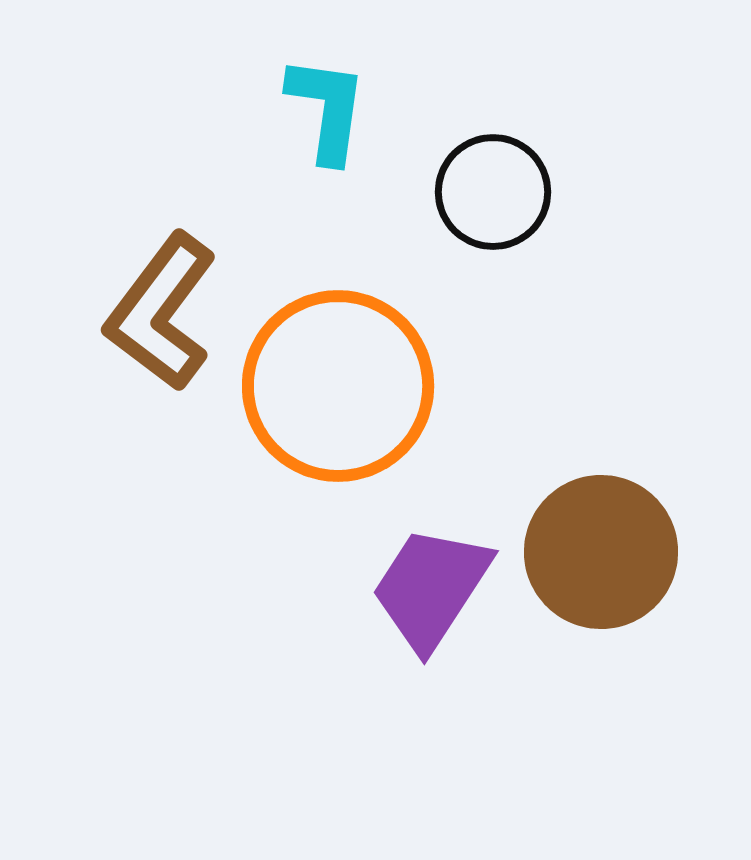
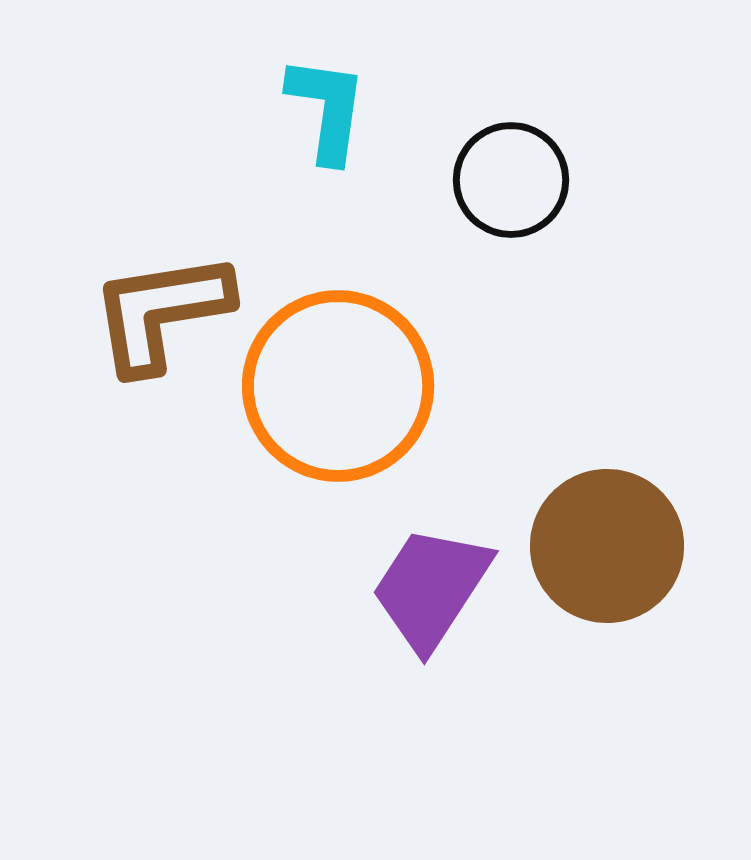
black circle: moved 18 px right, 12 px up
brown L-shape: rotated 44 degrees clockwise
brown circle: moved 6 px right, 6 px up
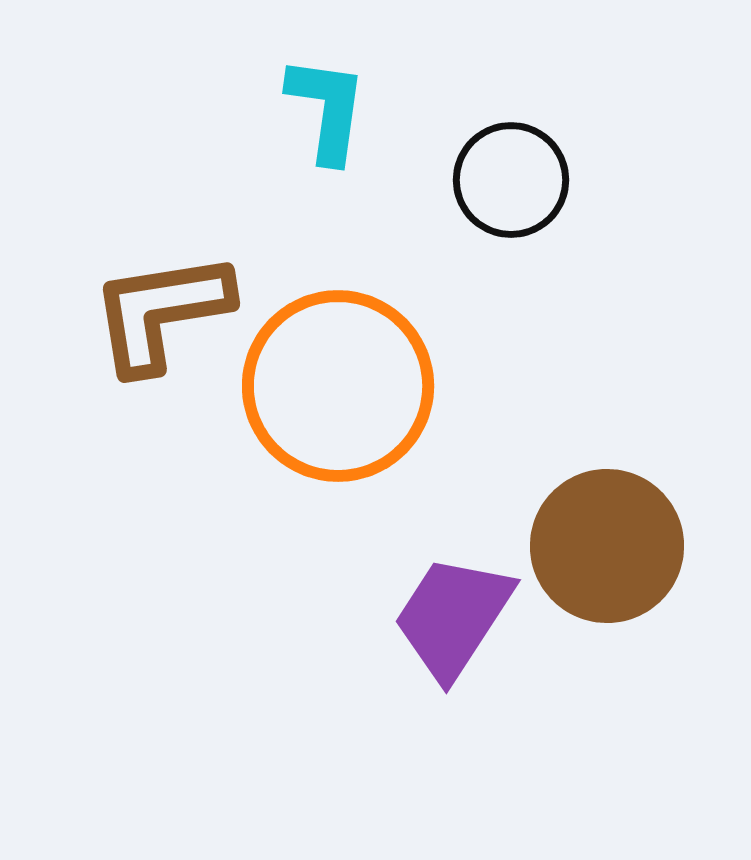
purple trapezoid: moved 22 px right, 29 px down
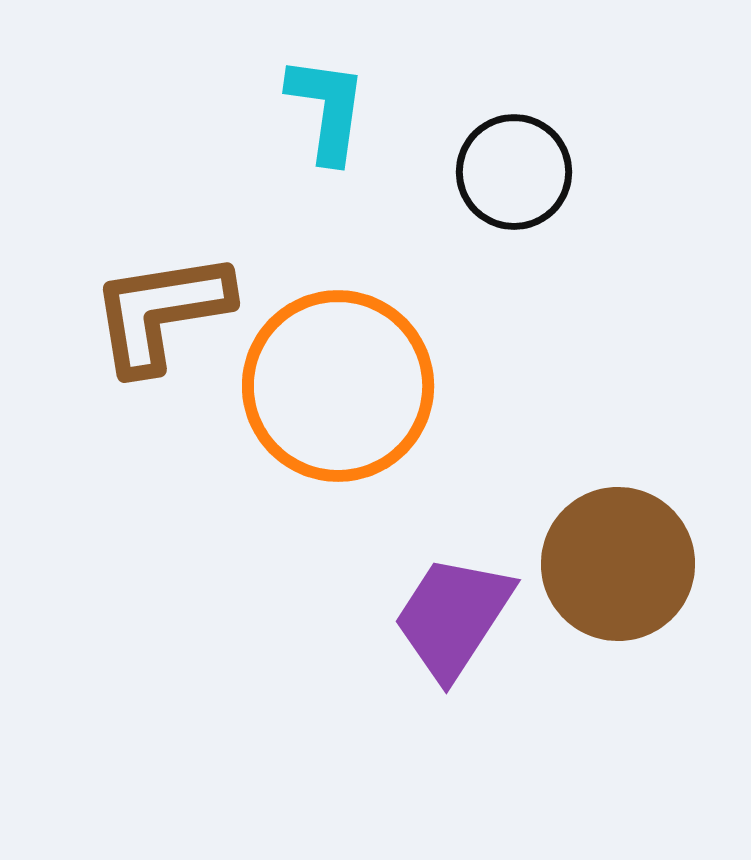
black circle: moved 3 px right, 8 px up
brown circle: moved 11 px right, 18 px down
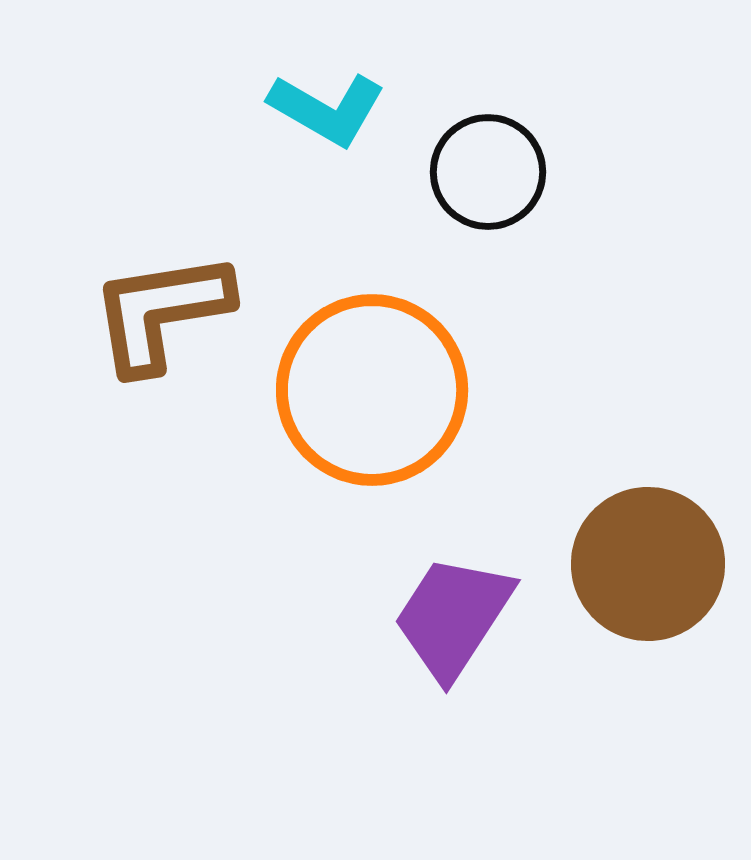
cyan L-shape: rotated 112 degrees clockwise
black circle: moved 26 px left
orange circle: moved 34 px right, 4 px down
brown circle: moved 30 px right
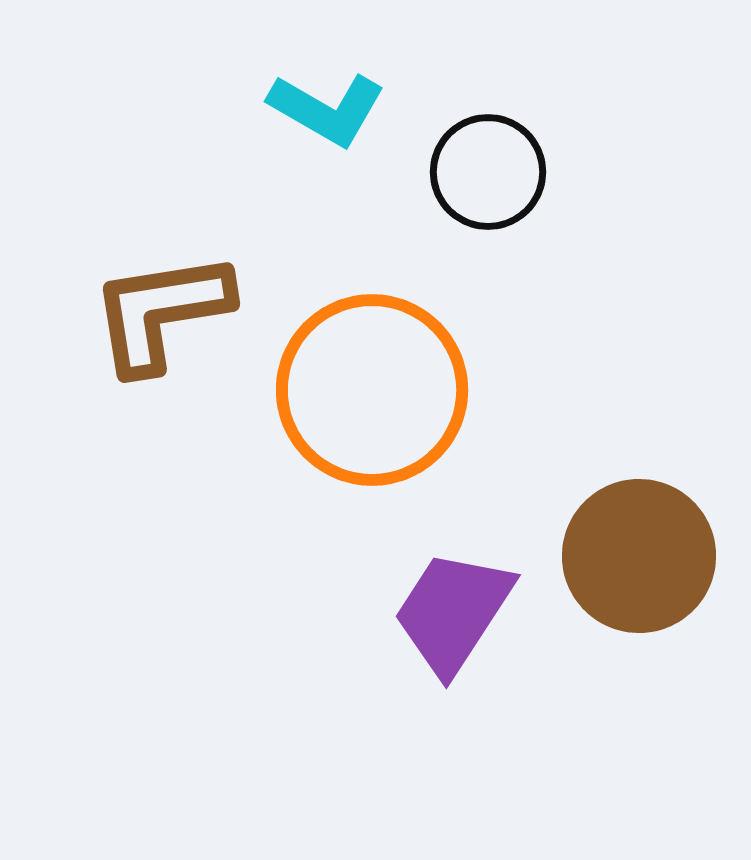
brown circle: moved 9 px left, 8 px up
purple trapezoid: moved 5 px up
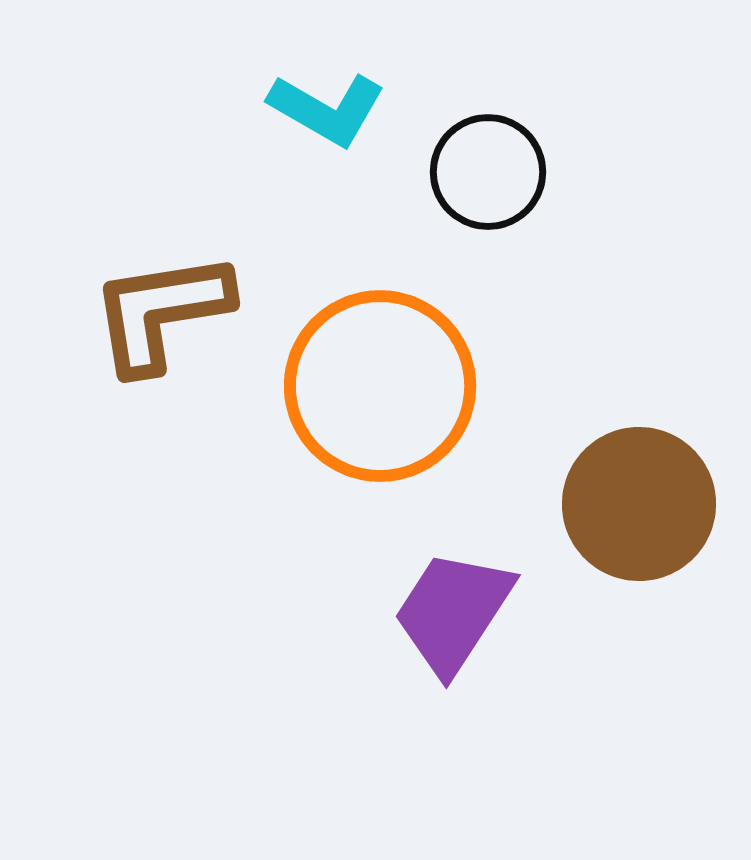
orange circle: moved 8 px right, 4 px up
brown circle: moved 52 px up
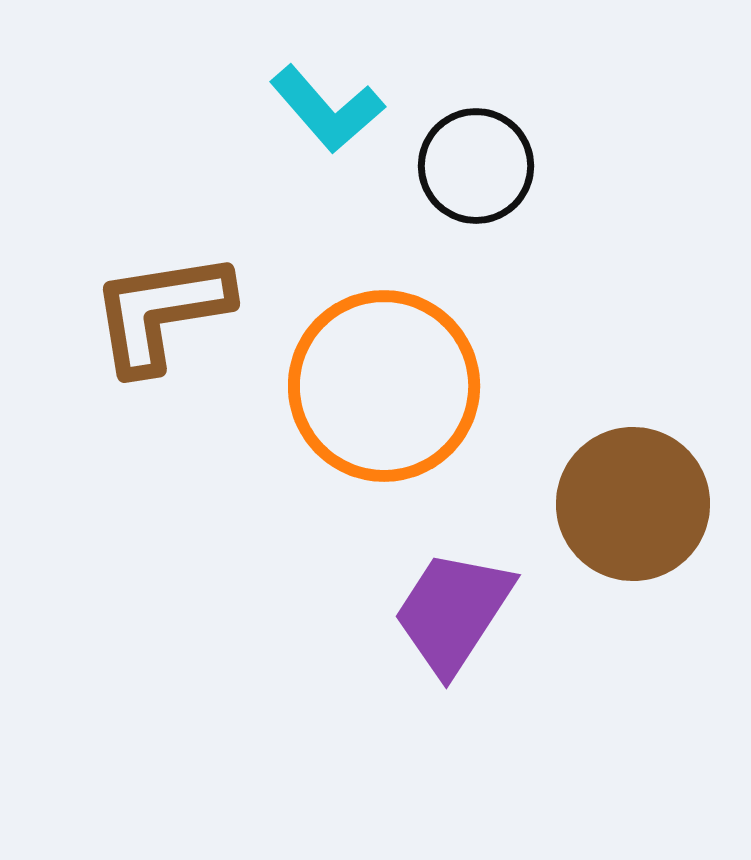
cyan L-shape: rotated 19 degrees clockwise
black circle: moved 12 px left, 6 px up
orange circle: moved 4 px right
brown circle: moved 6 px left
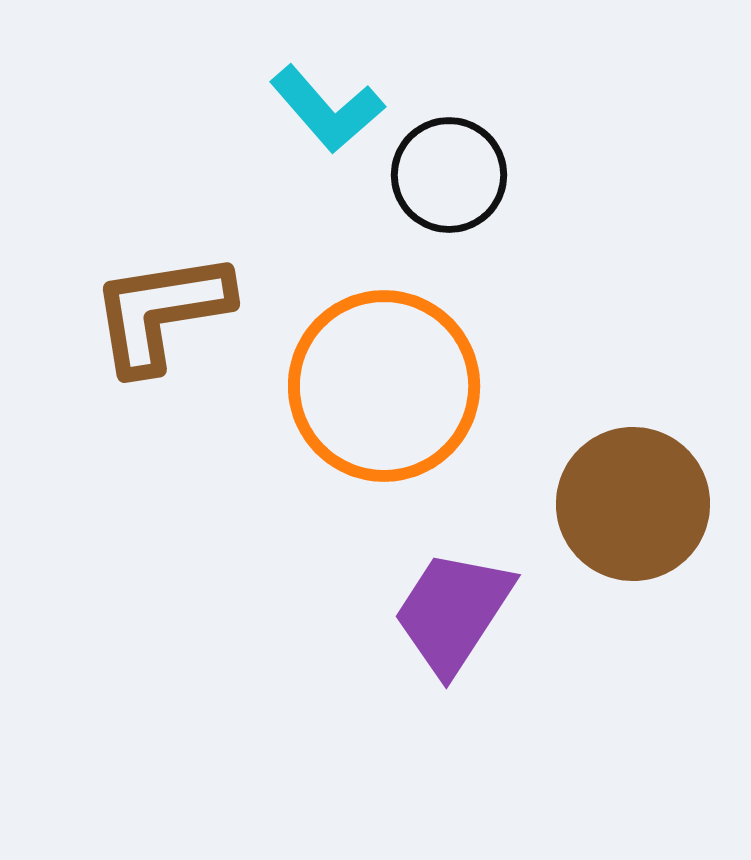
black circle: moved 27 px left, 9 px down
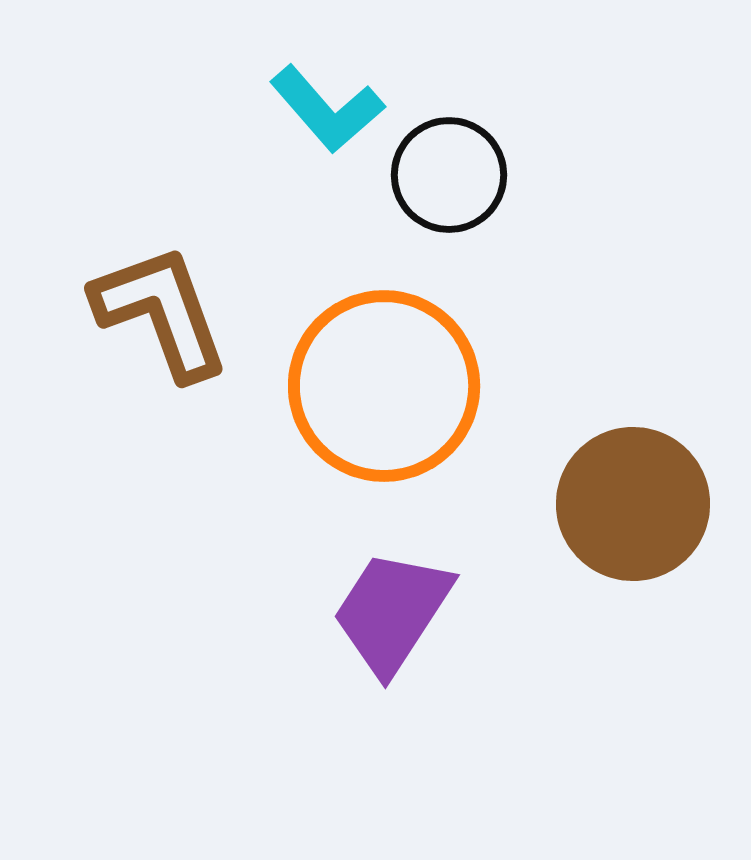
brown L-shape: rotated 79 degrees clockwise
purple trapezoid: moved 61 px left
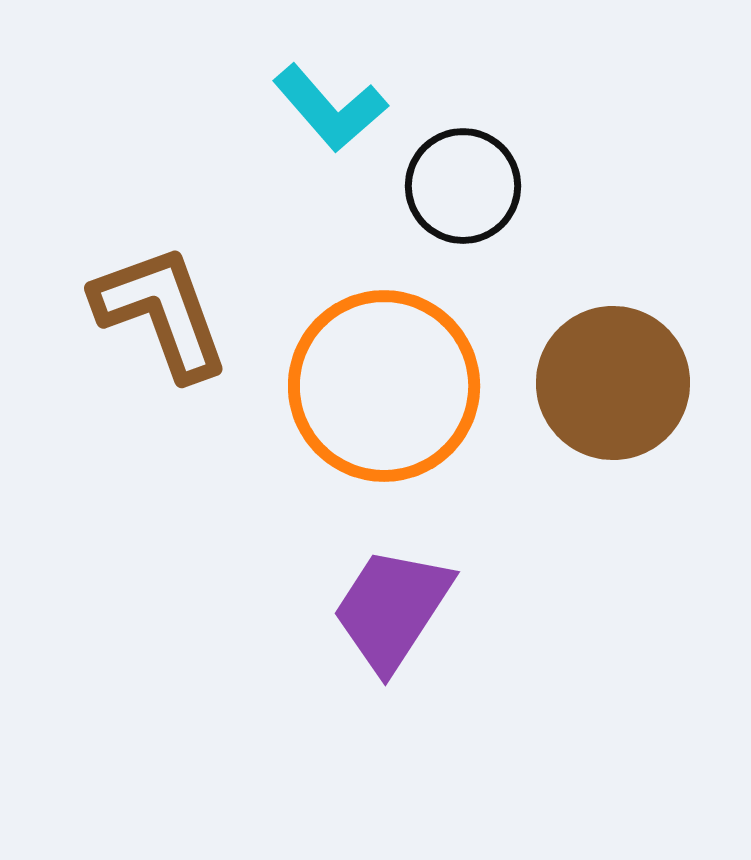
cyan L-shape: moved 3 px right, 1 px up
black circle: moved 14 px right, 11 px down
brown circle: moved 20 px left, 121 px up
purple trapezoid: moved 3 px up
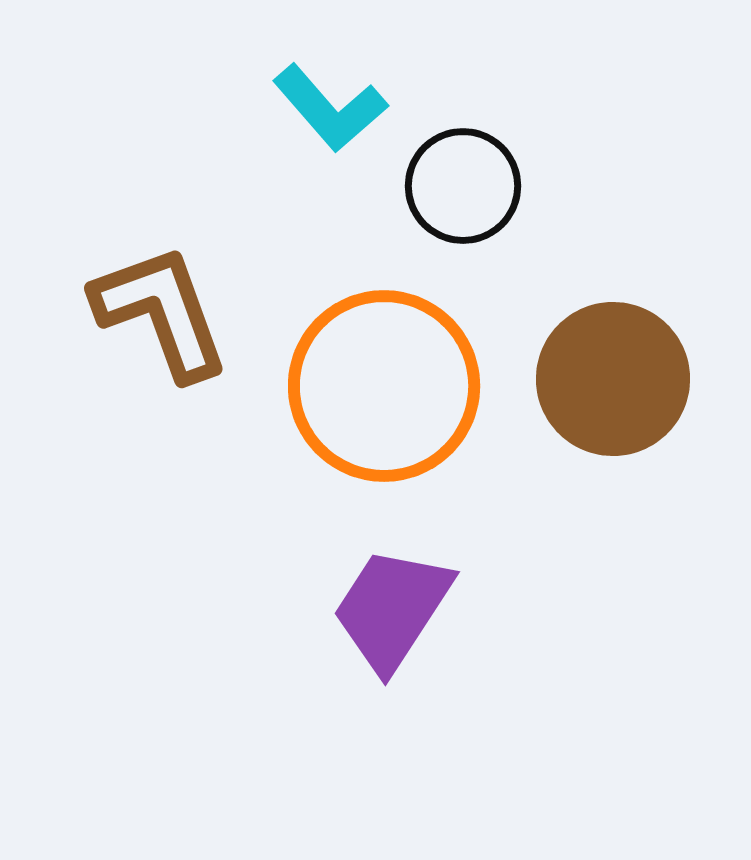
brown circle: moved 4 px up
